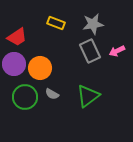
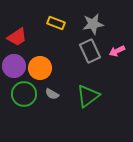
purple circle: moved 2 px down
green circle: moved 1 px left, 3 px up
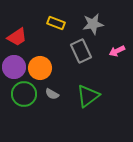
gray rectangle: moved 9 px left
purple circle: moved 1 px down
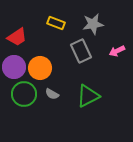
green triangle: rotated 10 degrees clockwise
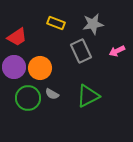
green circle: moved 4 px right, 4 px down
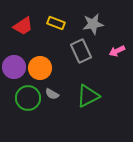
red trapezoid: moved 6 px right, 11 px up
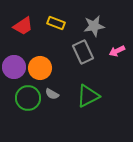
gray star: moved 1 px right, 2 px down
gray rectangle: moved 2 px right, 1 px down
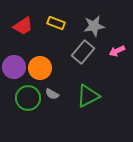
gray rectangle: rotated 65 degrees clockwise
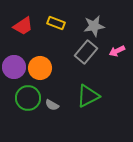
gray rectangle: moved 3 px right
gray semicircle: moved 11 px down
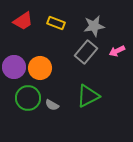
red trapezoid: moved 5 px up
